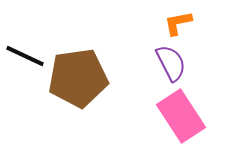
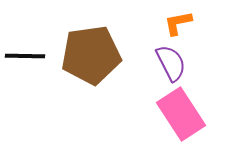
black line: rotated 24 degrees counterclockwise
brown pentagon: moved 13 px right, 23 px up
pink rectangle: moved 2 px up
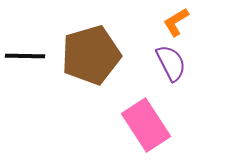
orange L-shape: moved 2 px left, 1 px up; rotated 20 degrees counterclockwise
brown pentagon: rotated 8 degrees counterclockwise
pink rectangle: moved 35 px left, 11 px down
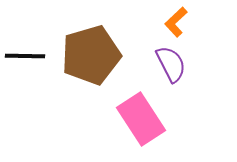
orange L-shape: rotated 12 degrees counterclockwise
purple semicircle: moved 1 px down
pink rectangle: moved 5 px left, 6 px up
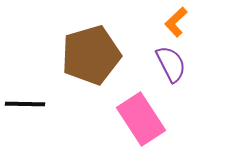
black line: moved 48 px down
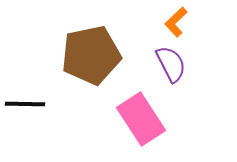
brown pentagon: rotated 4 degrees clockwise
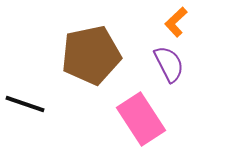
purple semicircle: moved 2 px left
black line: rotated 18 degrees clockwise
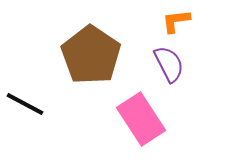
orange L-shape: moved 1 px up; rotated 36 degrees clockwise
brown pentagon: rotated 26 degrees counterclockwise
black line: rotated 9 degrees clockwise
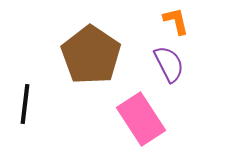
orange L-shape: rotated 84 degrees clockwise
black line: rotated 69 degrees clockwise
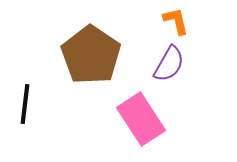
purple semicircle: rotated 57 degrees clockwise
